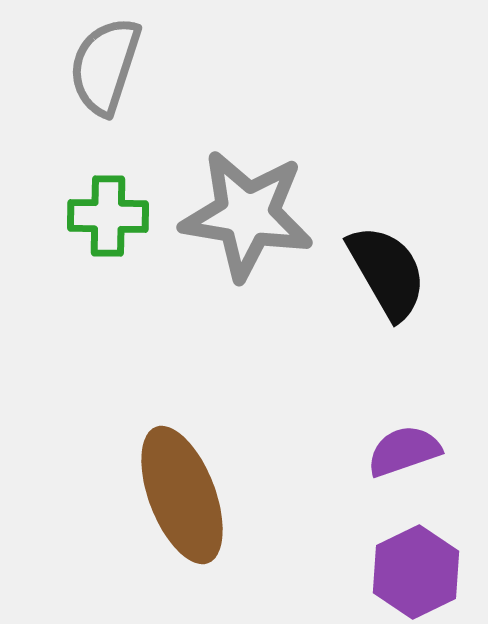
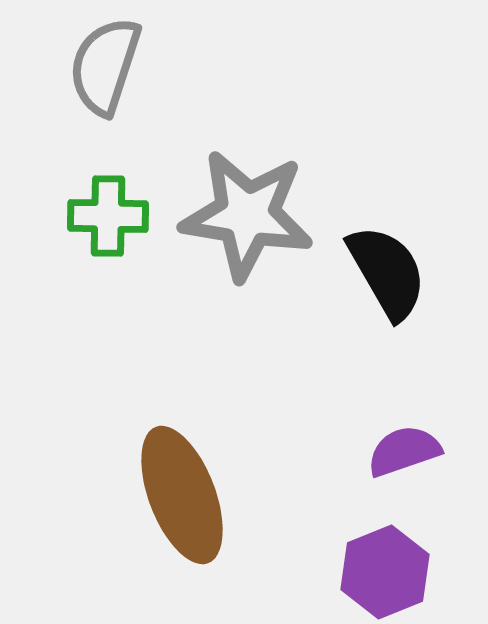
purple hexagon: moved 31 px left; rotated 4 degrees clockwise
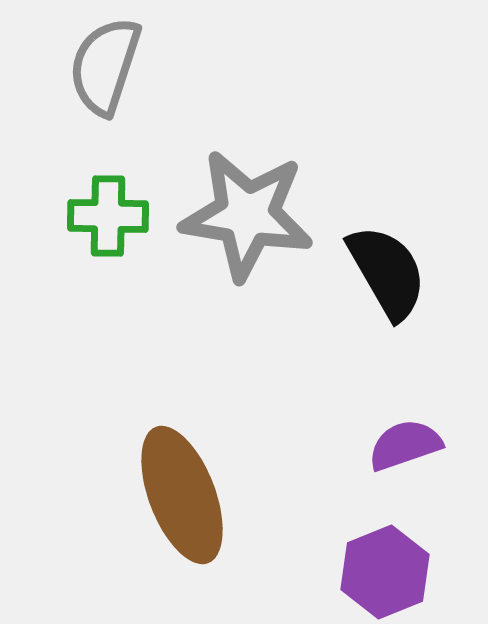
purple semicircle: moved 1 px right, 6 px up
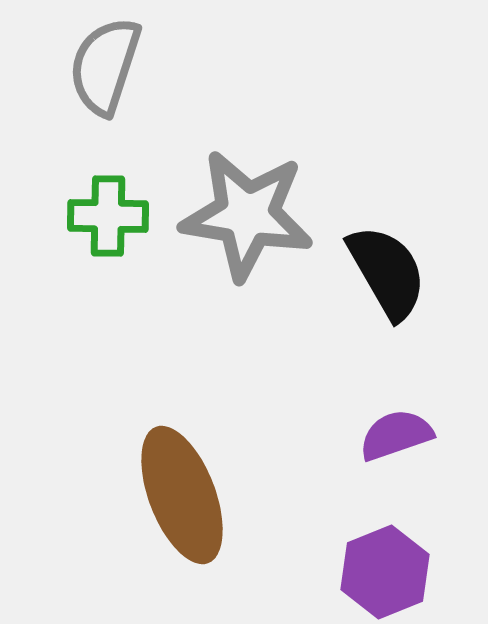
purple semicircle: moved 9 px left, 10 px up
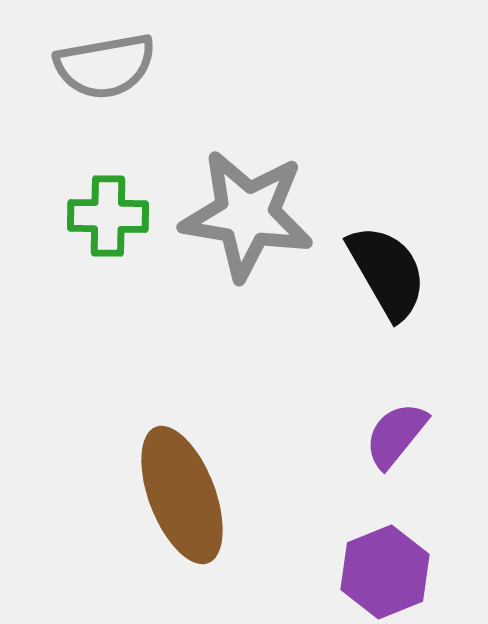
gray semicircle: rotated 118 degrees counterclockwise
purple semicircle: rotated 32 degrees counterclockwise
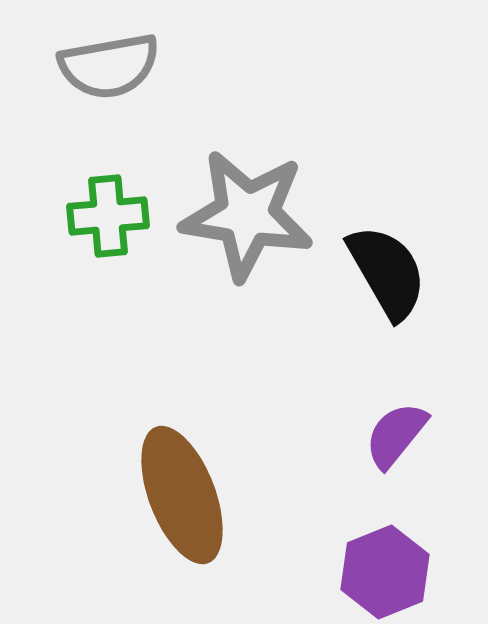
gray semicircle: moved 4 px right
green cross: rotated 6 degrees counterclockwise
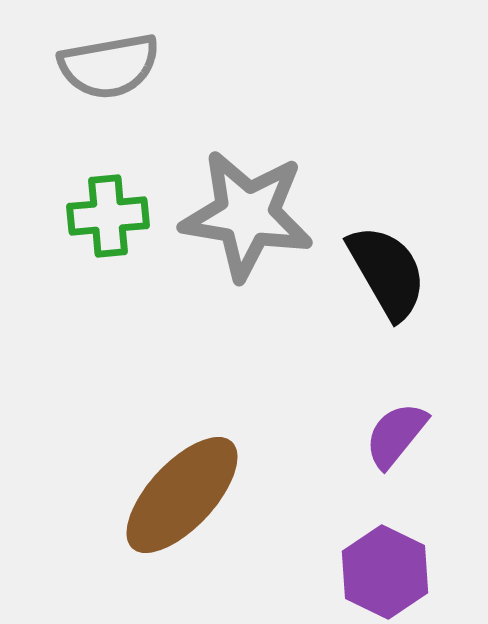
brown ellipse: rotated 64 degrees clockwise
purple hexagon: rotated 12 degrees counterclockwise
